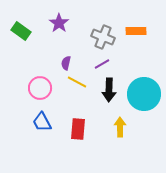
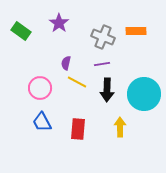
purple line: rotated 21 degrees clockwise
black arrow: moved 2 px left
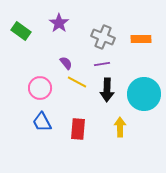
orange rectangle: moved 5 px right, 8 px down
purple semicircle: rotated 128 degrees clockwise
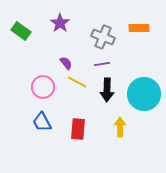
purple star: moved 1 px right
orange rectangle: moved 2 px left, 11 px up
pink circle: moved 3 px right, 1 px up
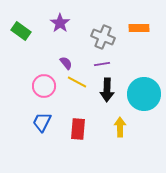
pink circle: moved 1 px right, 1 px up
blue trapezoid: rotated 55 degrees clockwise
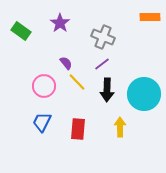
orange rectangle: moved 11 px right, 11 px up
purple line: rotated 28 degrees counterclockwise
yellow line: rotated 18 degrees clockwise
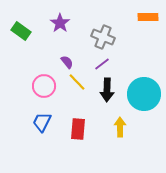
orange rectangle: moved 2 px left
purple semicircle: moved 1 px right, 1 px up
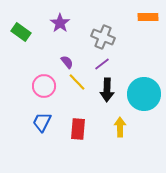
green rectangle: moved 1 px down
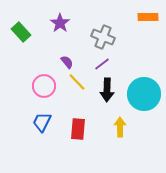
green rectangle: rotated 12 degrees clockwise
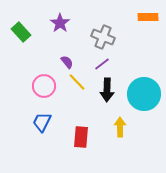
red rectangle: moved 3 px right, 8 px down
